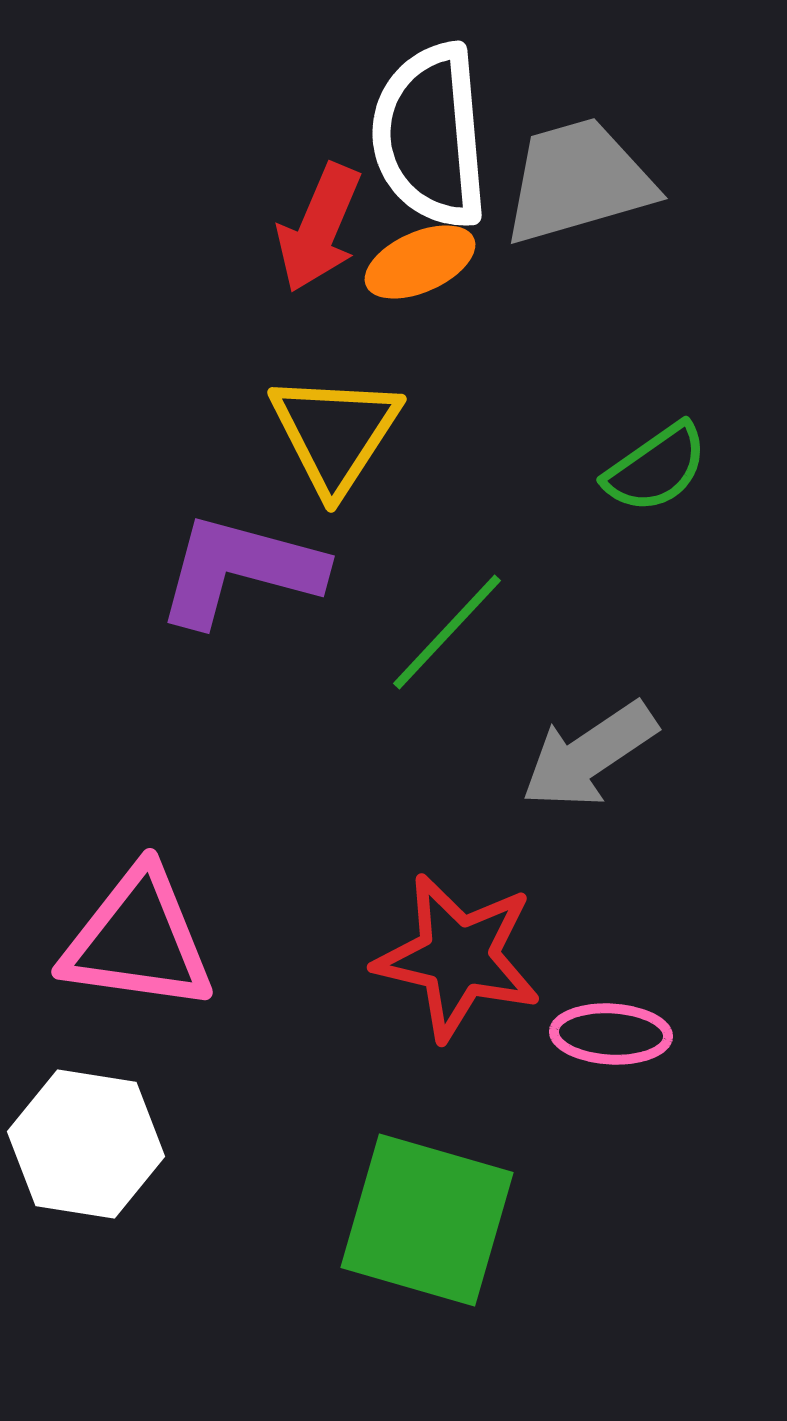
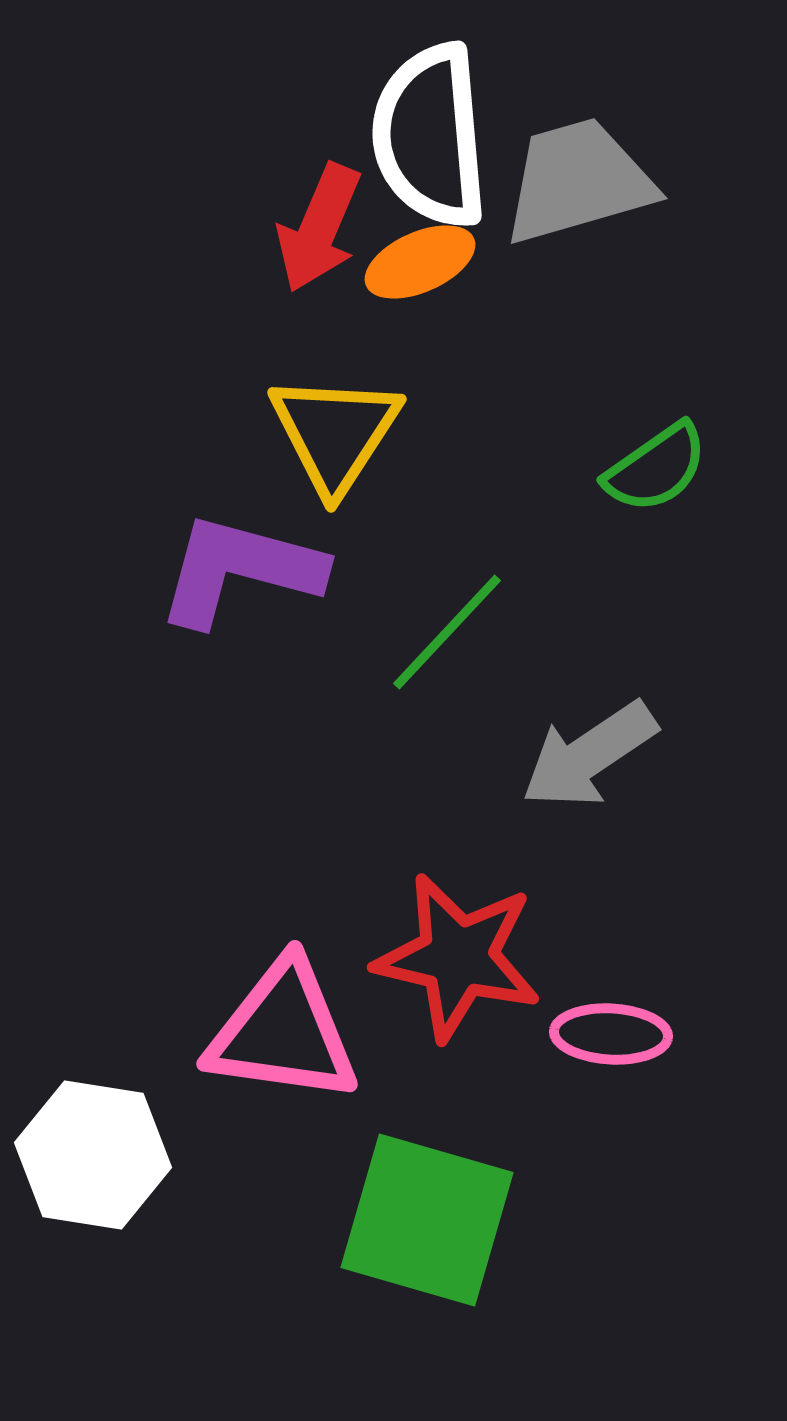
pink triangle: moved 145 px right, 92 px down
white hexagon: moved 7 px right, 11 px down
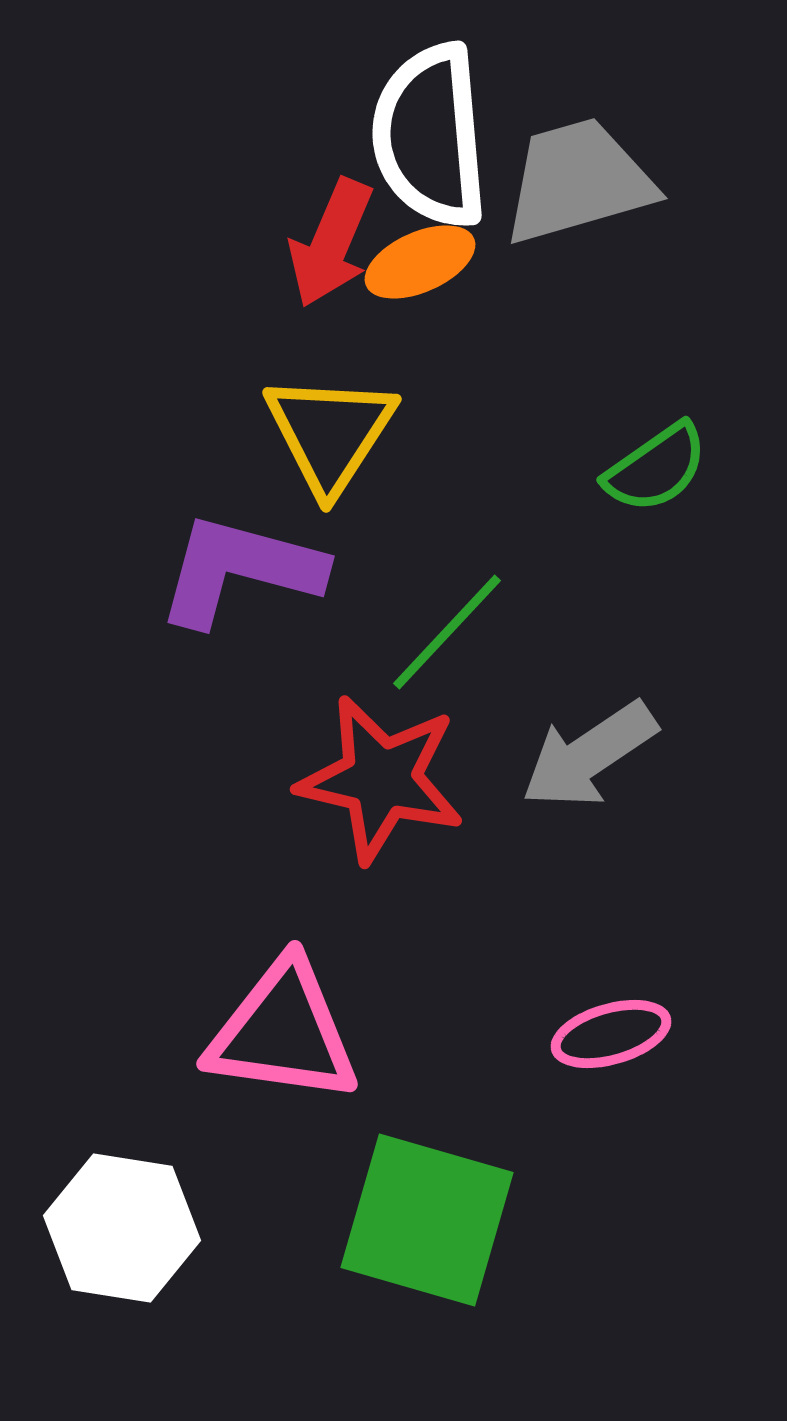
red arrow: moved 12 px right, 15 px down
yellow triangle: moved 5 px left
red star: moved 77 px left, 178 px up
pink ellipse: rotated 19 degrees counterclockwise
white hexagon: moved 29 px right, 73 px down
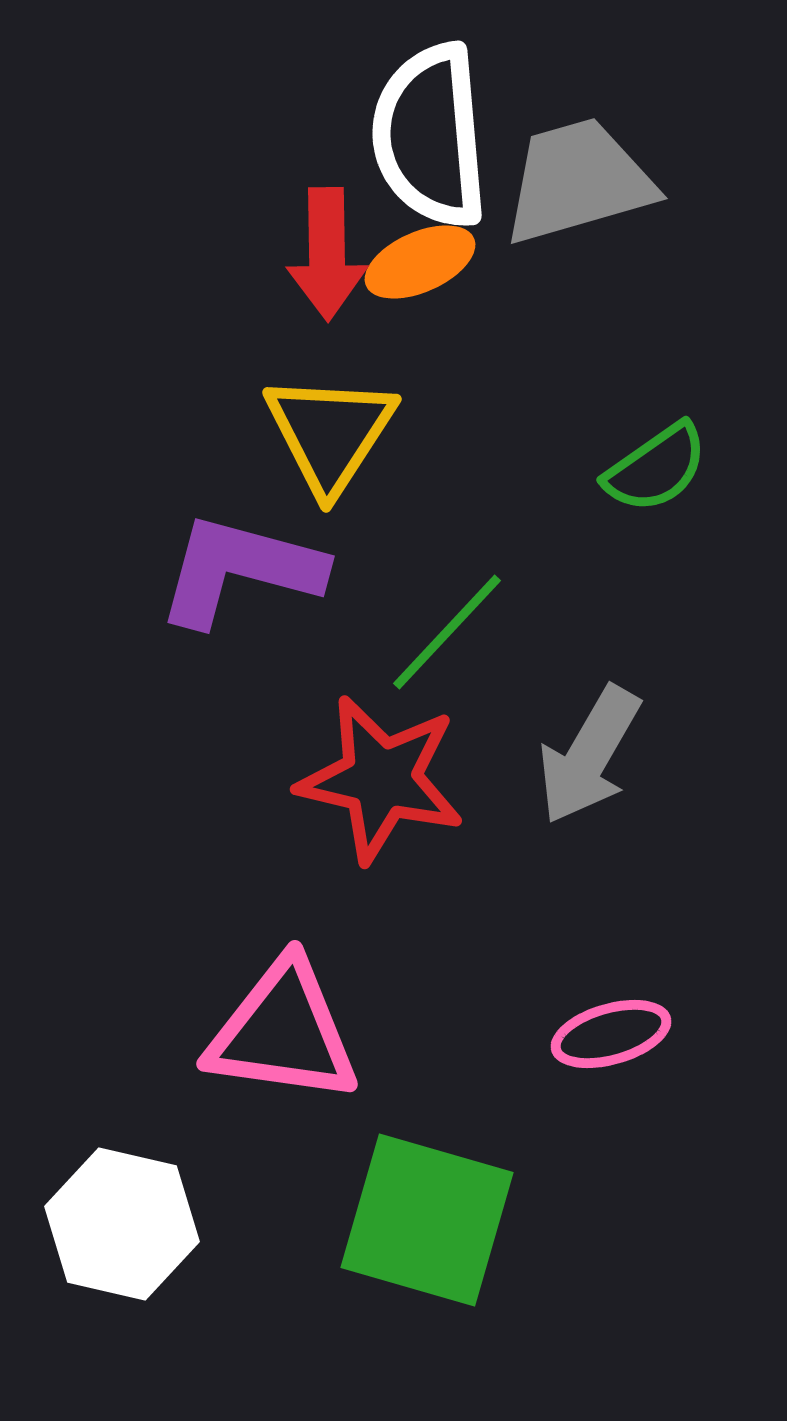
red arrow: moved 4 px left, 11 px down; rotated 24 degrees counterclockwise
gray arrow: rotated 26 degrees counterclockwise
white hexagon: moved 4 px up; rotated 4 degrees clockwise
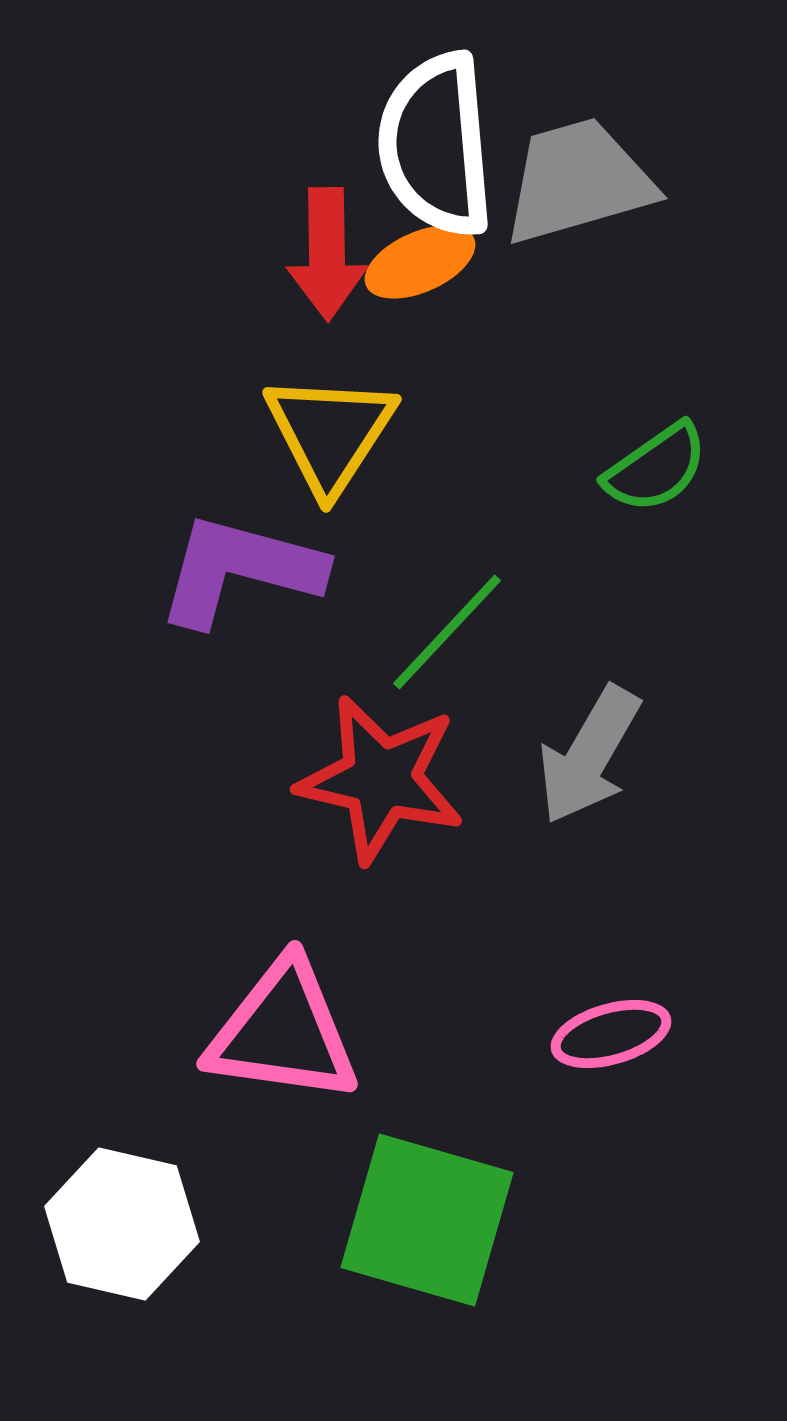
white semicircle: moved 6 px right, 9 px down
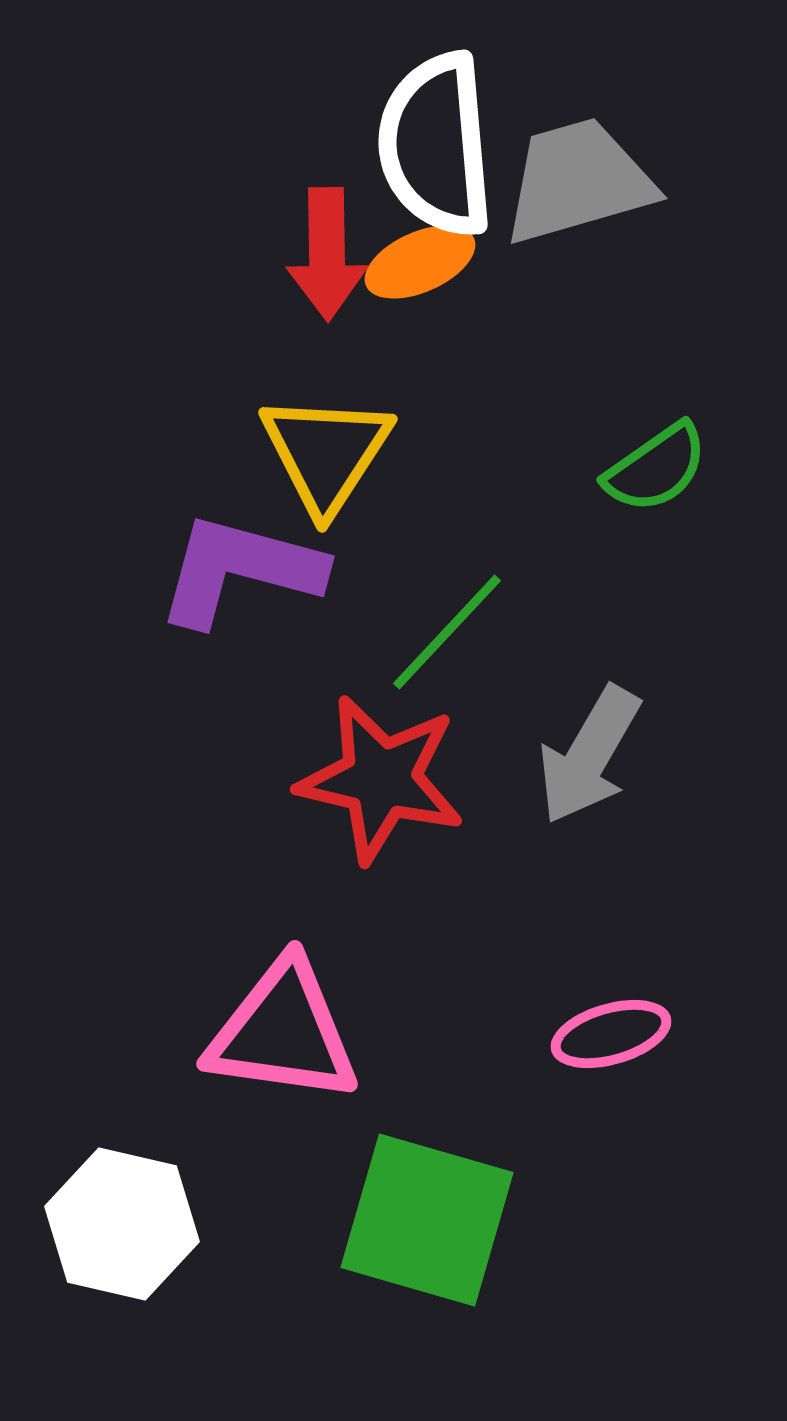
yellow triangle: moved 4 px left, 20 px down
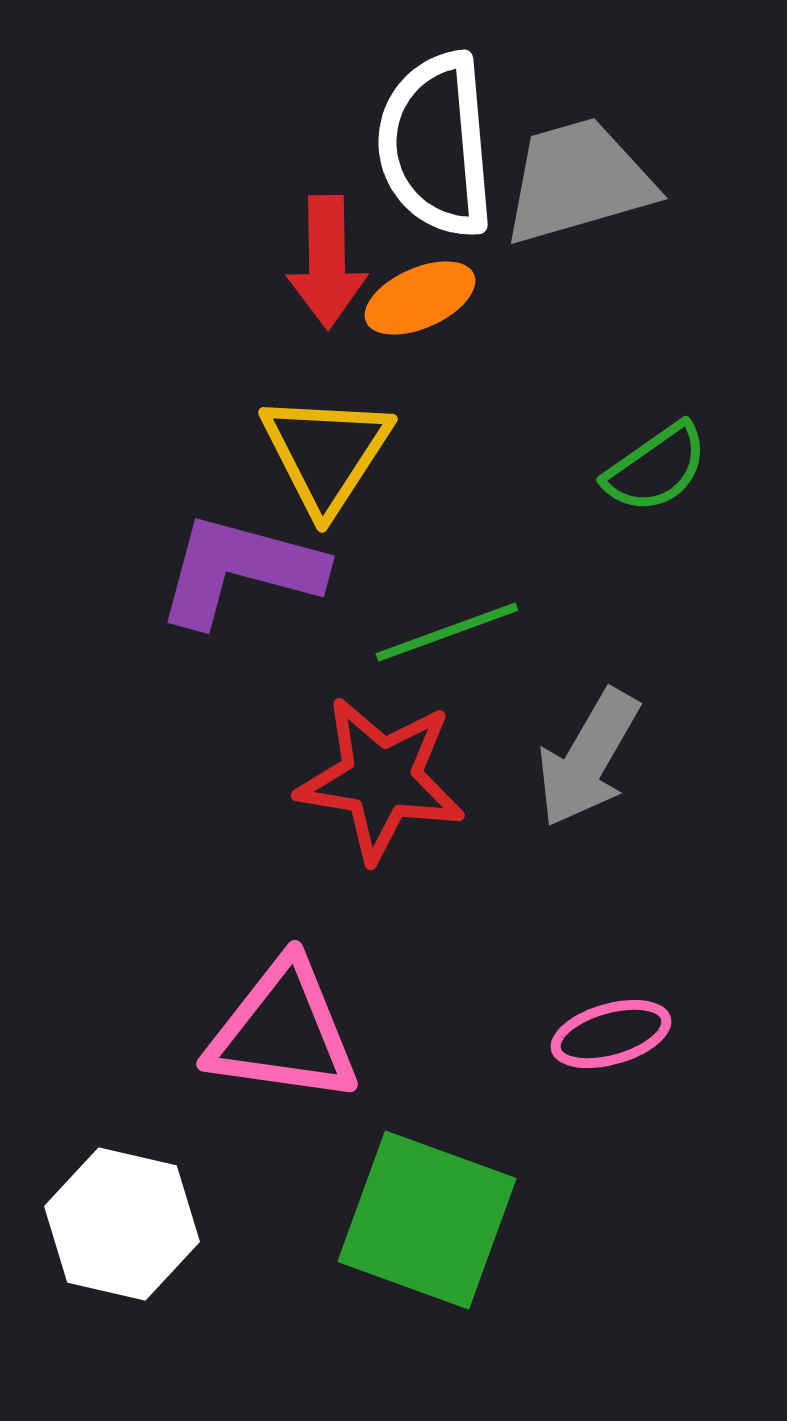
red arrow: moved 8 px down
orange ellipse: moved 36 px down
green line: rotated 27 degrees clockwise
gray arrow: moved 1 px left, 3 px down
red star: rotated 4 degrees counterclockwise
green square: rotated 4 degrees clockwise
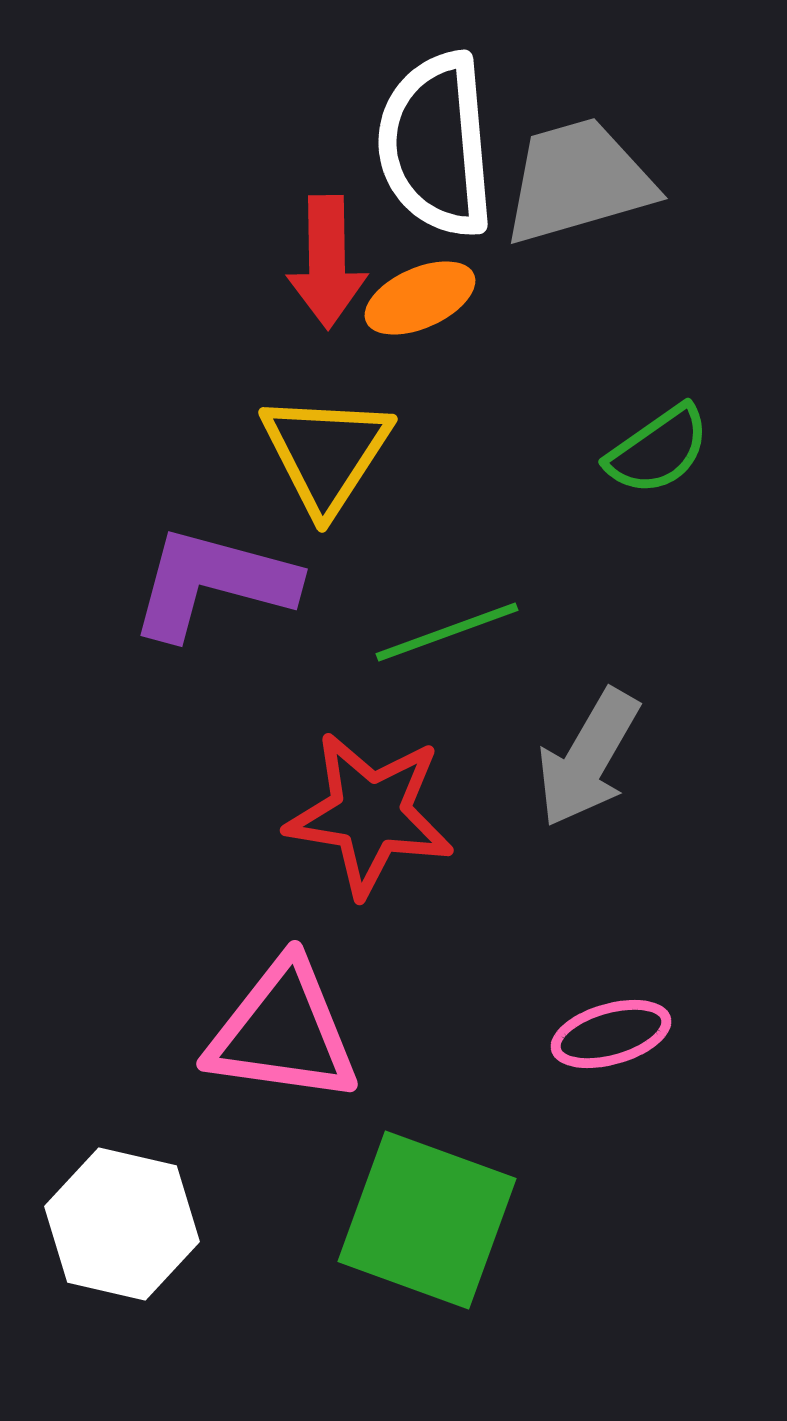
green semicircle: moved 2 px right, 18 px up
purple L-shape: moved 27 px left, 13 px down
red star: moved 11 px left, 35 px down
